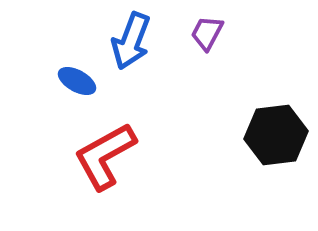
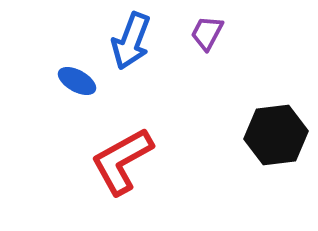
red L-shape: moved 17 px right, 5 px down
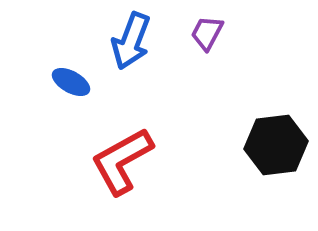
blue ellipse: moved 6 px left, 1 px down
black hexagon: moved 10 px down
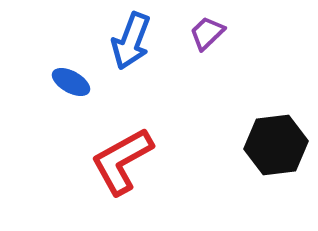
purple trapezoid: rotated 18 degrees clockwise
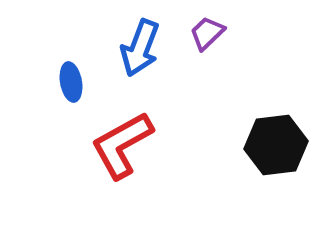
blue arrow: moved 9 px right, 7 px down
blue ellipse: rotated 51 degrees clockwise
red L-shape: moved 16 px up
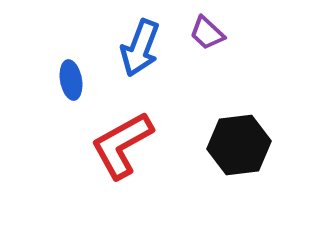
purple trapezoid: rotated 93 degrees counterclockwise
blue ellipse: moved 2 px up
black hexagon: moved 37 px left
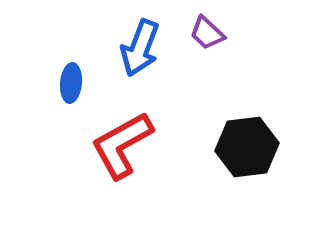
blue ellipse: moved 3 px down; rotated 15 degrees clockwise
black hexagon: moved 8 px right, 2 px down
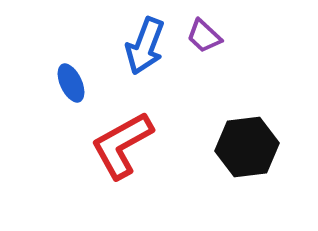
purple trapezoid: moved 3 px left, 3 px down
blue arrow: moved 5 px right, 2 px up
blue ellipse: rotated 30 degrees counterclockwise
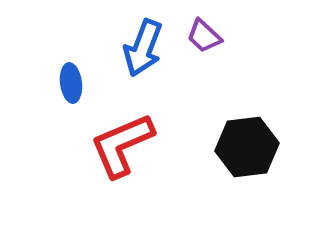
blue arrow: moved 2 px left, 2 px down
blue ellipse: rotated 18 degrees clockwise
red L-shape: rotated 6 degrees clockwise
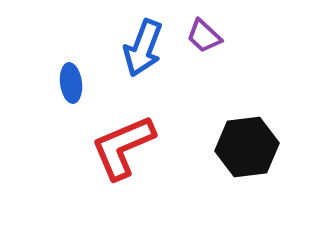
red L-shape: moved 1 px right, 2 px down
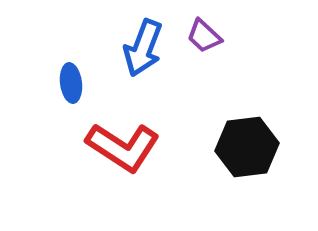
red L-shape: rotated 124 degrees counterclockwise
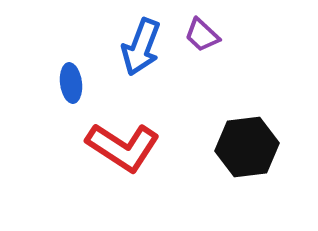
purple trapezoid: moved 2 px left, 1 px up
blue arrow: moved 2 px left, 1 px up
